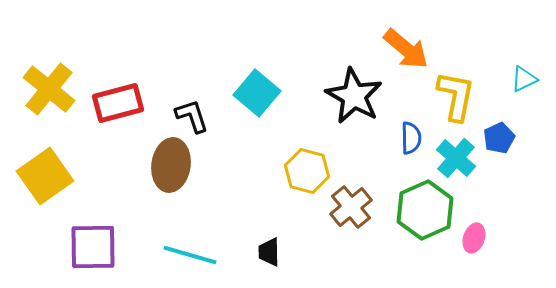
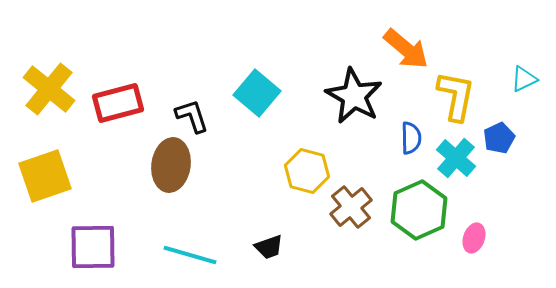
yellow square: rotated 16 degrees clockwise
green hexagon: moved 6 px left
black trapezoid: moved 5 px up; rotated 108 degrees counterclockwise
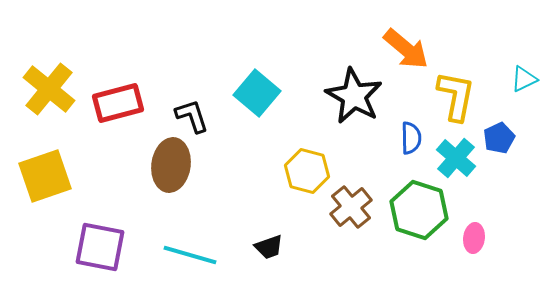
green hexagon: rotated 18 degrees counterclockwise
pink ellipse: rotated 12 degrees counterclockwise
purple square: moved 7 px right; rotated 12 degrees clockwise
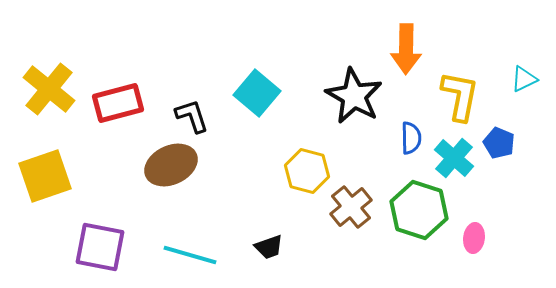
orange arrow: rotated 51 degrees clockwise
yellow L-shape: moved 4 px right
blue pentagon: moved 5 px down; rotated 24 degrees counterclockwise
cyan cross: moved 2 px left
brown ellipse: rotated 57 degrees clockwise
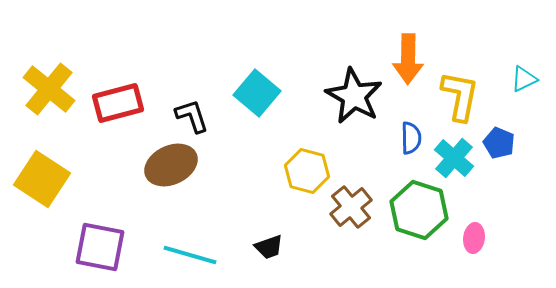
orange arrow: moved 2 px right, 10 px down
yellow square: moved 3 px left, 3 px down; rotated 38 degrees counterclockwise
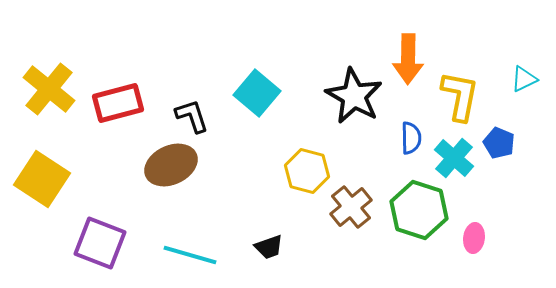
purple square: moved 4 px up; rotated 10 degrees clockwise
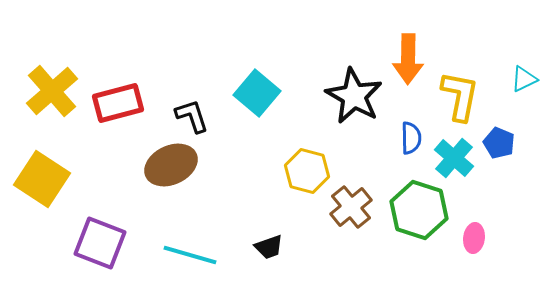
yellow cross: moved 3 px right, 2 px down; rotated 10 degrees clockwise
